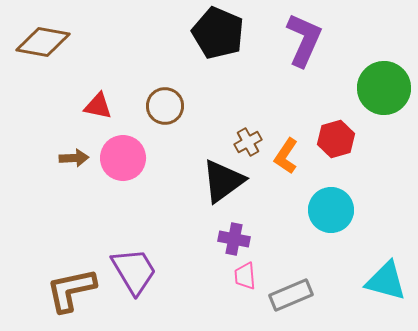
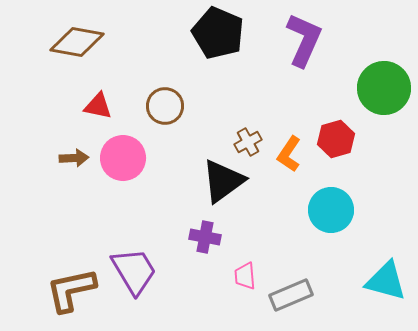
brown diamond: moved 34 px right
orange L-shape: moved 3 px right, 2 px up
purple cross: moved 29 px left, 2 px up
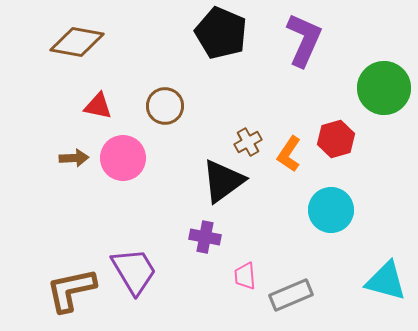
black pentagon: moved 3 px right
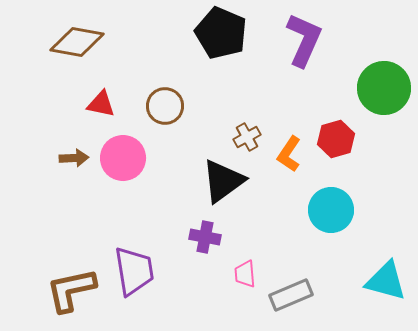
red triangle: moved 3 px right, 2 px up
brown cross: moved 1 px left, 5 px up
purple trapezoid: rotated 22 degrees clockwise
pink trapezoid: moved 2 px up
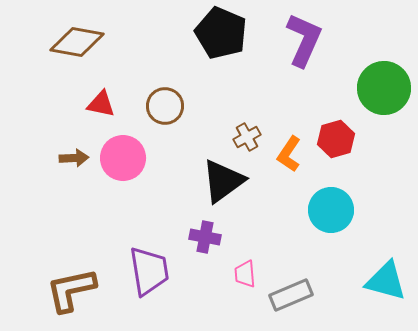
purple trapezoid: moved 15 px right
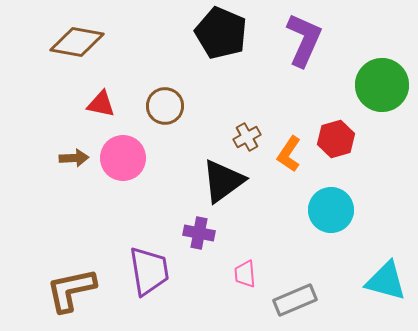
green circle: moved 2 px left, 3 px up
purple cross: moved 6 px left, 4 px up
gray rectangle: moved 4 px right, 5 px down
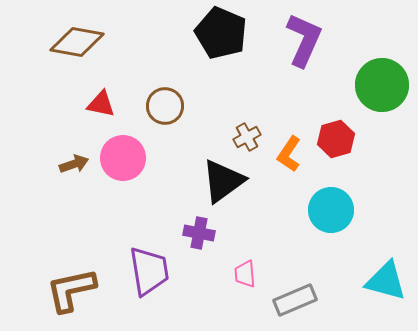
brown arrow: moved 6 px down; rotated 16 degrees counterclockwise
